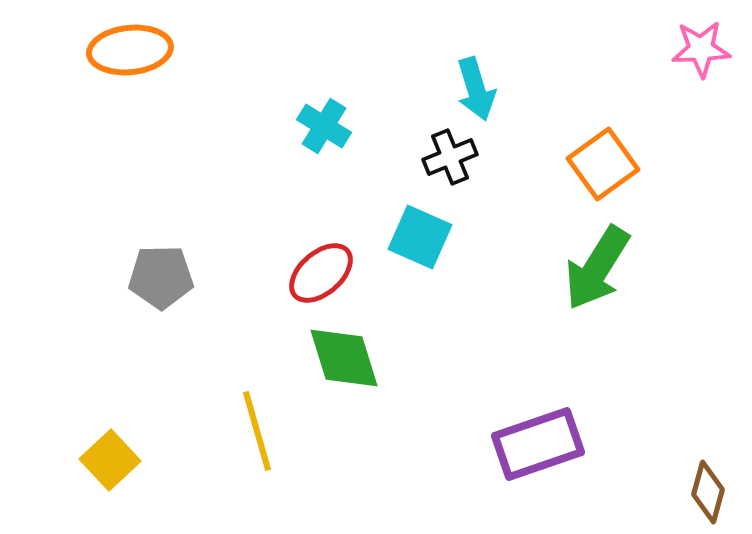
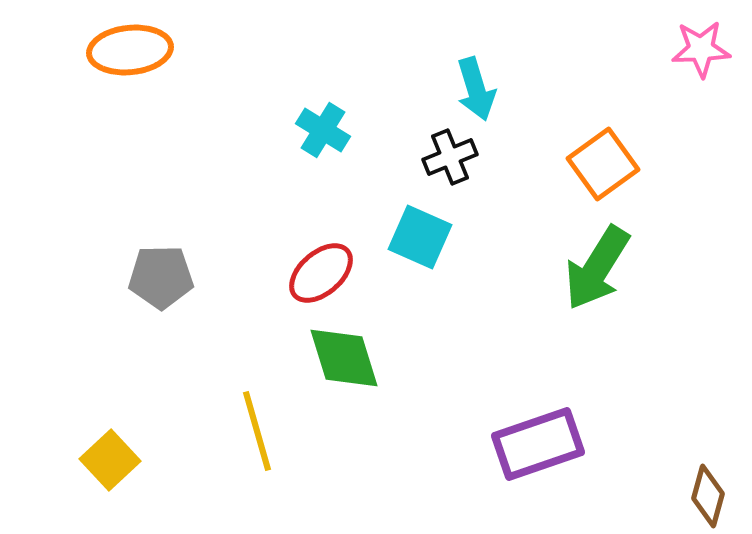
cyan cross: moved 1 px left, 4 px down
brown diamond: moved 4 px down
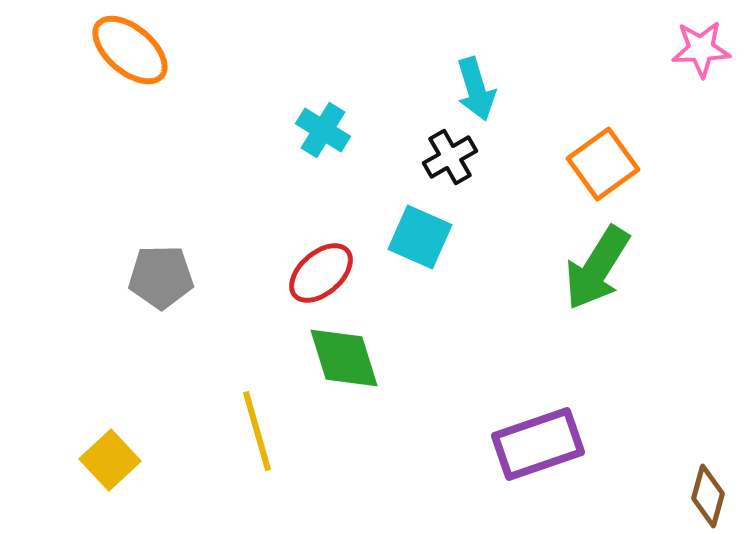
orange ellipse: rotated 46 degrees clockwise
black cross: rotated 8 degrees counterclockwise
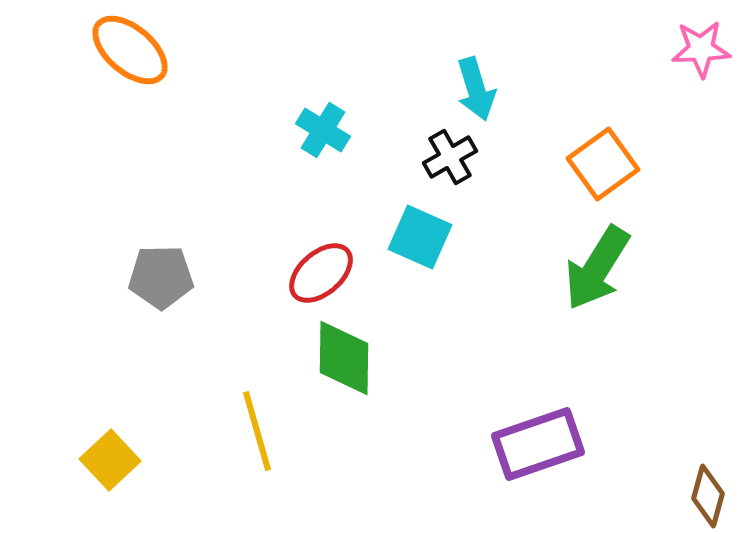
green diamond: rotated 18 degrees clockwise
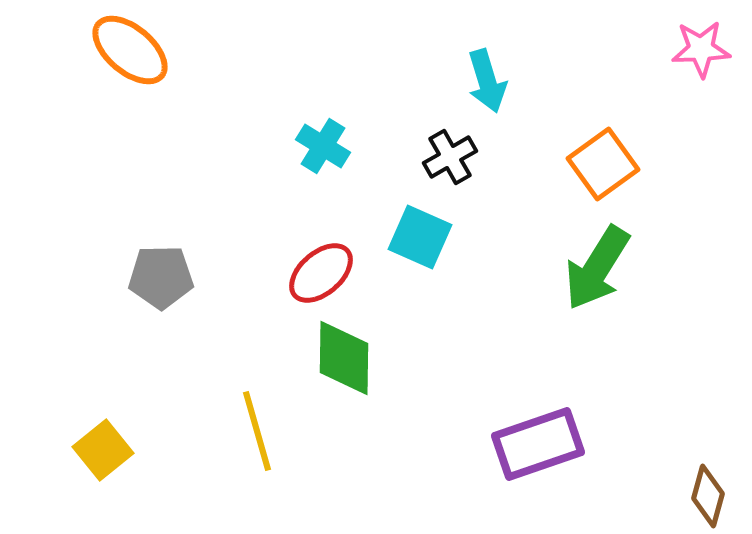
cyan arrow: moved 11 px right, 8 px up
cyan cross: moved 16 px down
yellow square: moved 7 px left, 10 px up; rotated 4 degrees clockwise
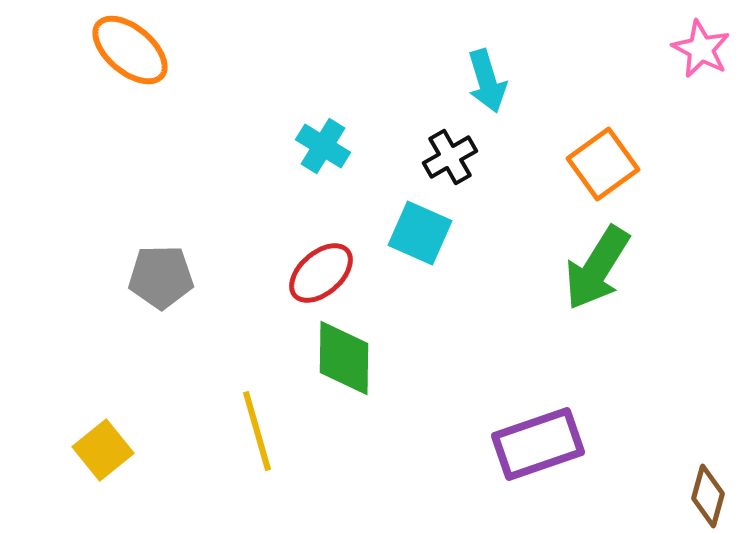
pink star: rotated 30 degrees clockwise
cyan square: moved 4 px up
